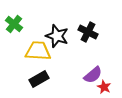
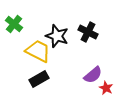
yellow trapezoid: rotated 24 degrees clockwise
red star: moved 2 px right, 1 px down
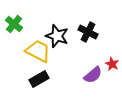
red star: moved 6 px right, 24 px up
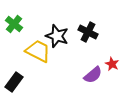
black rectangle: moved 25 px left, 3 px down; rotated 24 degrees counterclockwise
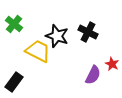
purple semicircle: rotated 24 degrees counterclockwise
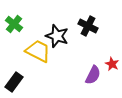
black cross: moved 6 px up
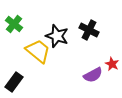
black cross: moved 1 px right, 4 px down
yellow trapezoid: rotated 12 degrees clockwise
purple semicircle: rotated 36 degrees clockwise
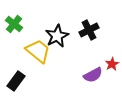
black cross: rotated 36 degrees clockwise
black star: rotated 25 degrees clockwise
red star: rotated 16 degrees clockwise
black rectangle: moved 2 px right, 1 px up
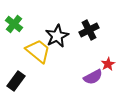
red star: moved 4 px left
purple semicircle: moved 2 px down
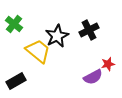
red star: rotated 16 degrees clockwise
black rectangle: rotated 24 degrees clockwise
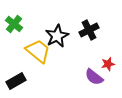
purple semicircle: moved 1 px right; rotated 66 degrees clockwise
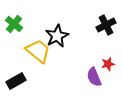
black cross: moved 17 px right, 5 px up
purple semicircle: rotated 30 degrees clockwise
